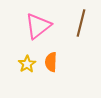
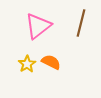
orange semicircle: rotated 114 degrees clockwise
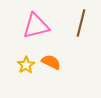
pink triangle: moved 2 px left; rotated 24 degrees clockwise
yellow star: moved 1 px left, 1 px down
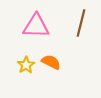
pink triangle: rotated 16 degrees clockwise
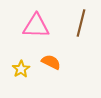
yellow star: moved 5 px left, 4 px down
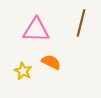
pink triangle: moved 4 px down
yellow star: moved 2 px right, 2 px down; rotated 12 degrees counterclockwise
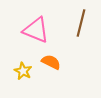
pink triangle: rotated 20 degrees clockwise
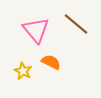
brown line: moved 5 px left, 1 px down; rotated 64 degrees counterclockwise
pink triangle: rotated 28 degrees clockwise
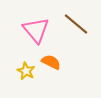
yellow star: moved 3 px right
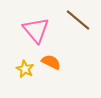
brown line: moved 2 px right, 4 px up
yellow star: moved 1 px left, 2 px up
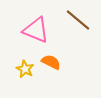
pink triangle: rotated 28 degrees counterclockwise
